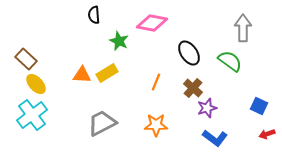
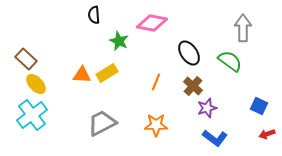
brown cross: moved 2 px up
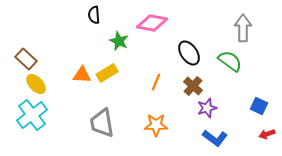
gray trapezoid: rotated 72 degrees counterclockwise
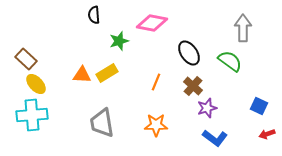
green star: rotated 30 degrees clockwise
cyan cross: rotated 32 degrees clockwise
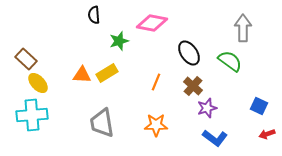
yellow ellipse: moved 2 px right, 1 px up
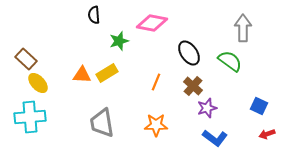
cyan cross: moved 2 px left, 2 px down
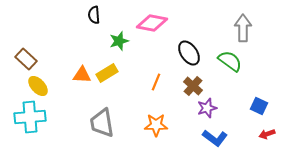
yellow ellipse: moved 3 px down
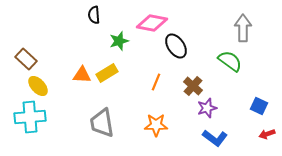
black ellipse: moved 13 px left, 7 px up
